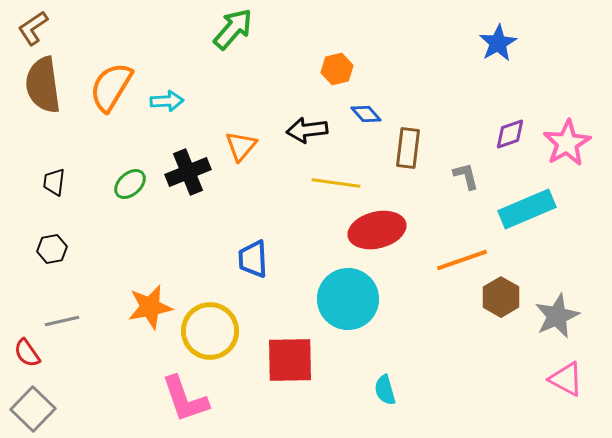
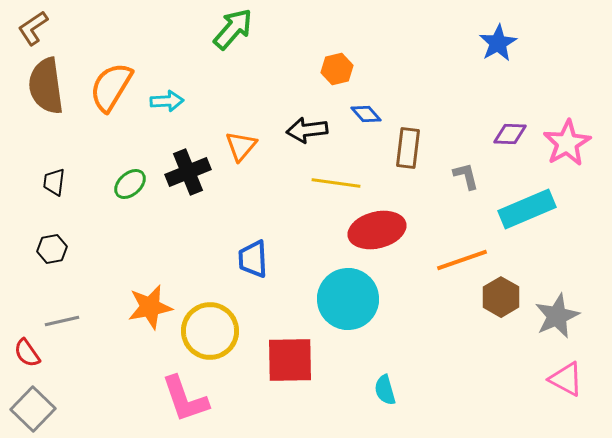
brown semicircle: moved 3 px right, 1 px down
purple diamond: rotated 20 degrees clockwise
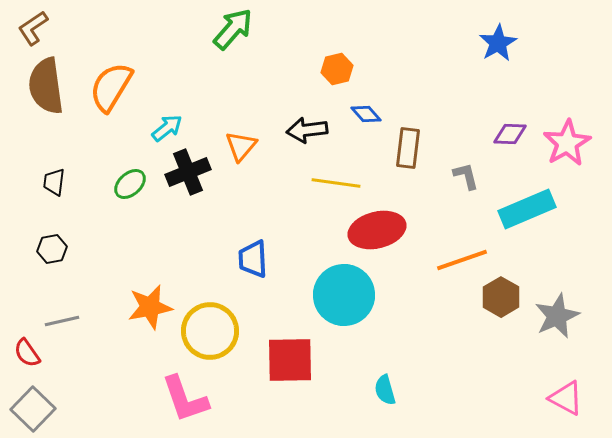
cyan arrow: moved 27 px down; rotated 36 degrees counterclockwise
cyan circle: moved 4 px left, 4 px up
pink triangle: moved 19 px down
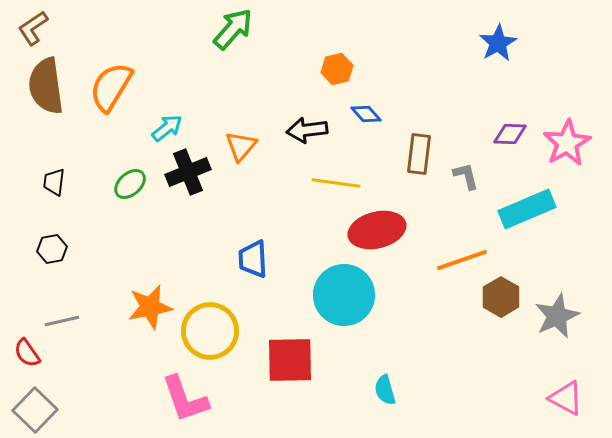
brown rectangle: moved 11 px right, 6 px down
gray square: moved 2 px right, 1 px down
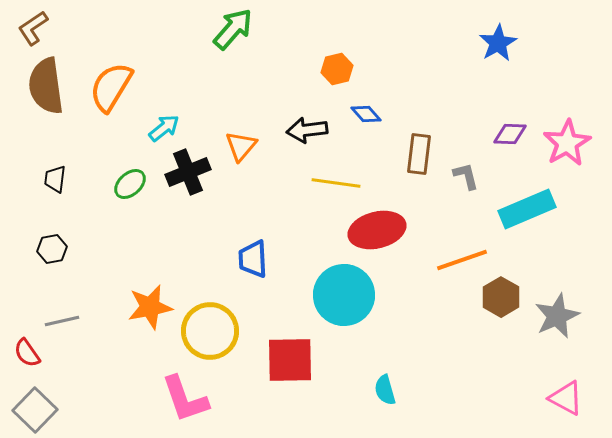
cyan arrow: moved 3 px left
black trapezoid: moved 1 px right, 3 px up
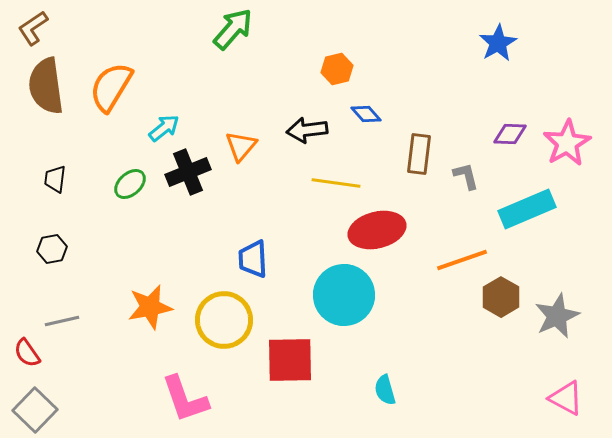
yellow circle: moved 14 px right, 11 px up
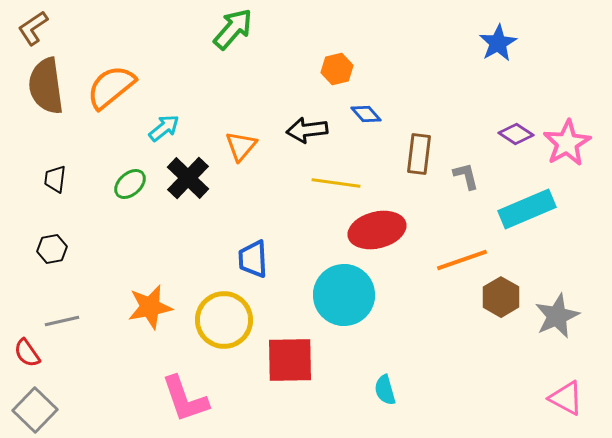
orange semicircle: rotated 20 degrees clockwise
purple diamond: moved 6 px right; rotated 32 degrees clockwise
black cross: moved 6 px down; rotated 24 degrees counterclockwise
